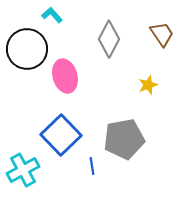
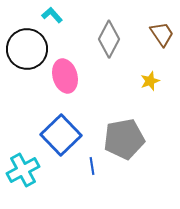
yellow star: moved 2 px right, 4 px up
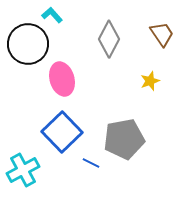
black circle: moved 1 px right, 5 px up
pink ellipse: moved 3 px left, 3 px down
blue square: moved 1 px right, 3 px up
blue line: moved 1 px left, 3 px up; rotated 54 degrees counterclockwise
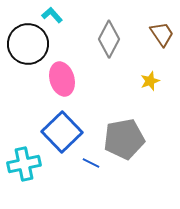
cyan cross: moved 1 px right, 6 px up; rotated 16 degrees clockwise
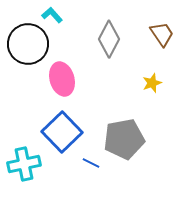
yellow star: moved 2 px right, 2 px down
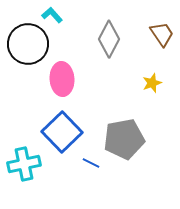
pink ellipse: rotated 12 degrees clockwise
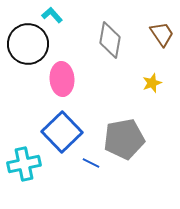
gray diamond: moved 1 px right, 1 px down; rotated 18 degrees counterclockwise
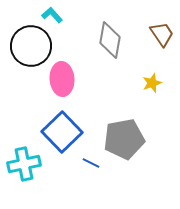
black circle: moved 3 px right, 2 px down
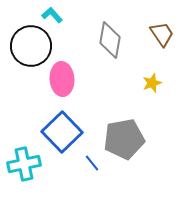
blue line: moved 1 px right; rotated 24 degrees clockwise
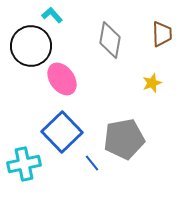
brown trapezoid: rotated 32 degrees clockwise
pink ellipse: rotated 32 degrees counterclockwise
